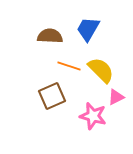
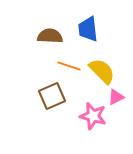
blue trapezoid: rotated 36 degrees counterclockwise
yellow semicircle: moved 1 px right, 1 px down
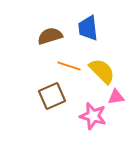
blue trapezoid: moved 1 px up
brown semicircle: rotated 20 degrees counterclockwise
pink triangle: rotated 18 degrees clockwise
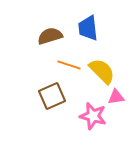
orange line: moved 1 px up
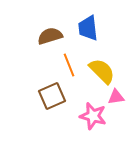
orange line: rotated 50 degrees clockwise
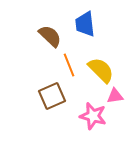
blue trapezoid: moved 3 px left, 4 px up
brown semicircle: rotated 60 degrees clockwise
yellow semicircle: moved 1 px left, 1 px up
pink triangle: moved 1 px left, 1 px up
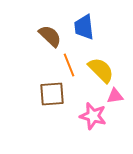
blue trapezoid: moved 1 px left, 3 px down
brown square: moved 2 px up; rotated 20 degrees clockwise
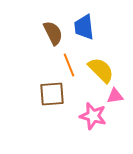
brown semicircle: moved 3 px right, 3 px up; rotated 20 degrees clockwise
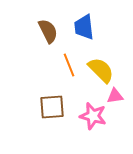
brown semicircle: moved 5 px left, 2 px up
brown square: moved 13 px down
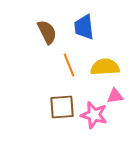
brown semicircle: moved 1 px left, 1 px down
yellow semicircle: moved 4 px right, 3 px up; rotated 48 degrees counterclockwise
brown square: moved 10 px right
pink star: moved 1 px right, 1 px up
